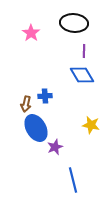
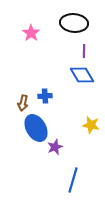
brown arrow: moved 3 px left, 1 px up
blue line: rotated 30 degrees clockwise
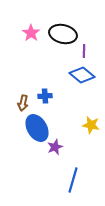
black ellipse: moved 11 px left, 11 px down; rotated 8 degrees clockwise
blue diamond: rotated 20 degrees counterclockwise
blue ellipse: moved 1 px right
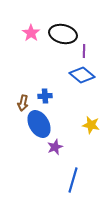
blue ellipse: moved 2 px right, 4 px up
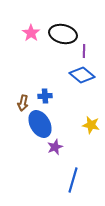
blue ellipse: moved 1 px right
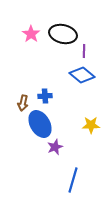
pink star: moved 1 px down
yellow star: rotated 12 degrees counterclockwise
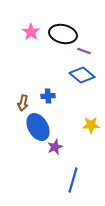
pink star: moved 2 px up
purple line: rotated 72 degrees counterclockwise
blue cross: moved 3 px right
blue ellipse: moved 2 px left, 3 px down
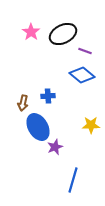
black ellipse: rotated 40 degrees counterclockwise
purple line: moved 1 px right
